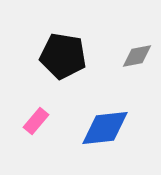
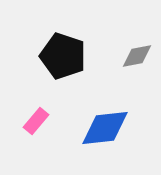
black pentagon: rotated 9 degrees clockwise
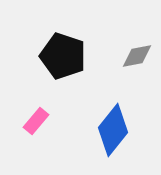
blue diamond: moved 8 px right, 2 px down; rotated 45 degrees counterclockwise
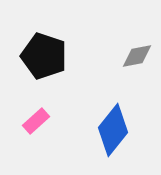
black pentagon: moved 19 px left
pink rectangle: rotated 8 degrees clockwise
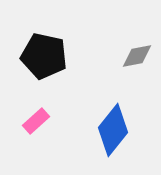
black pentagon: rotated 6 degrees counterclockwise
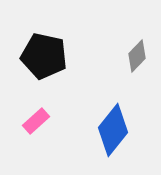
gray diamond: rotated 36 degrees counterclockwise
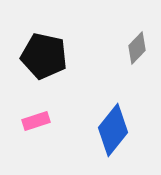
gray diamond: moved 8 px up
pink rectangle: rotated 24 degrees clockwise
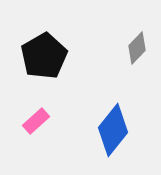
black pentagon: rotated 30 degrees clockwise
pink rectangle: rotated 24 degrees counterclockwise
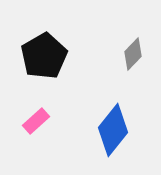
gray diamond: moved 4 px left, 6 px down
